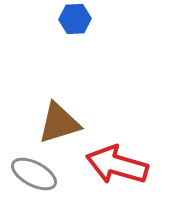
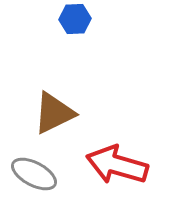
brown triangle: moved 5 px left, 10 px up; rotated 9 degrees counterclockwise
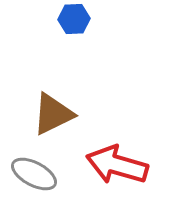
blue hexagon: moved 1 px left
brown triangle: moved 1 px left, 1 px down
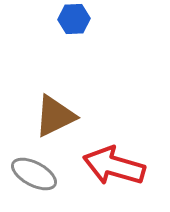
brown triangle: moved 2 px right, 2 px down
red arrow: moved 3 px left, 1 px down
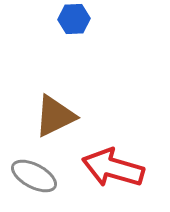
red arrow: moved 1 px left, 2 px down
gray ellipse: moved 2 px down
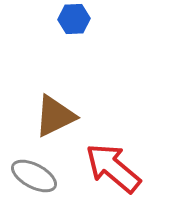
red arrow: rotated 24 degrees clockwise
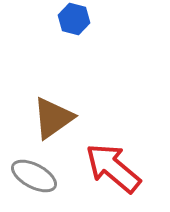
blue hexagon: rotated 16 degrees clockwise
brown triangle: moved 2 px left, 2 px down; rotated 9 degrees counterclockwise
